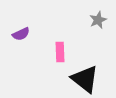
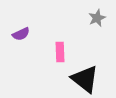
gray star: moved 1 px left, 2 px up
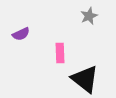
gray star: moved 8 px left, 2 px up
pink rectangle: moved 1 px down
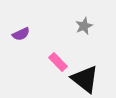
gray star: moved 5 px left, 10 px down
pink rectangle: moved 2 px left, 9 px down; rotated 42 degrees counterclockwise
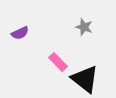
gray star: moved 1 px down; rotated 30 degrees counterclockwise
purple semicircle: moved 1 px left, 1 px up
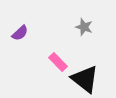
purple semicircle: rotated 18 degrees counterclockwise
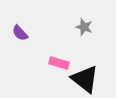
purple semicircle: rotated 90 degrees clockwise
pink rectangle: moved 1 px right, 1 px down; rotated 30 degrees counterclockwise
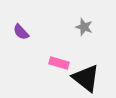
purple semicircle: moved 1 px right, 1 px up
black triangle: moved 1 px right, 1 px up
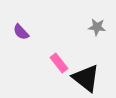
gray star: moved 13 px right; rotated 12 degrees counterclockwise
pink rectangle: rotated 36 degrees clockwise
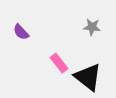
gray star: moved 5 px left
black triangle: moved 2 px right, 1 px up
